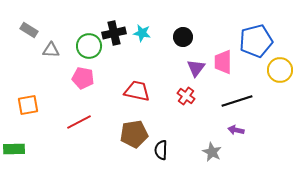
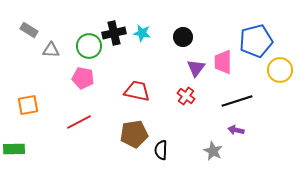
gray star: moved 1 px right, 1 px up
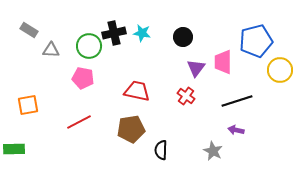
brown pentagon: moved 3 px left, 5 px up
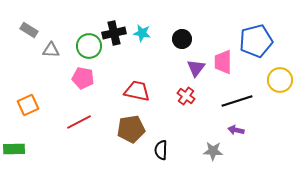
black circle: moved 1 px left, 2 px down
yellow circle: moved 10 px down
orange square: rotated 15 degrees counterclockwise
gray star: rotated 24 degrees counterclockwise
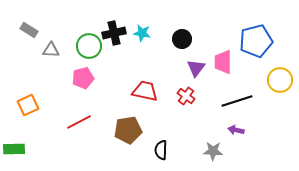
pink pentagon: rotated 25 degrees counterclockwise
red trapezoid: moved 8 px right
brown pentagon: moved 3 px left, 1 px down
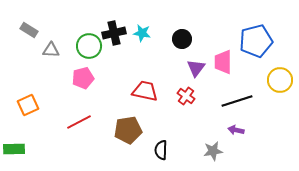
gray star: rotated 12 degrees counterclockwise
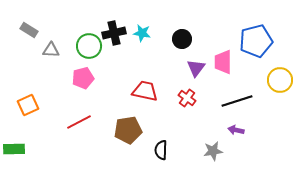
red cross: moved 1 px right, 2 px down
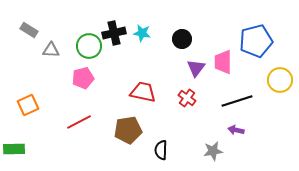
red trapezoid: moved 2 px left, 1 px down
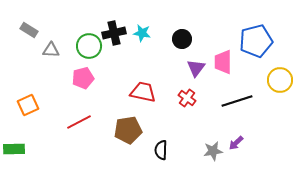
purple arrow: moved 13 px down; rotated 56 degrees counterclockwise
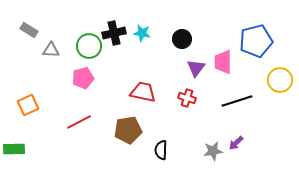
red cross: rotated 18 degrees counterclockwise
